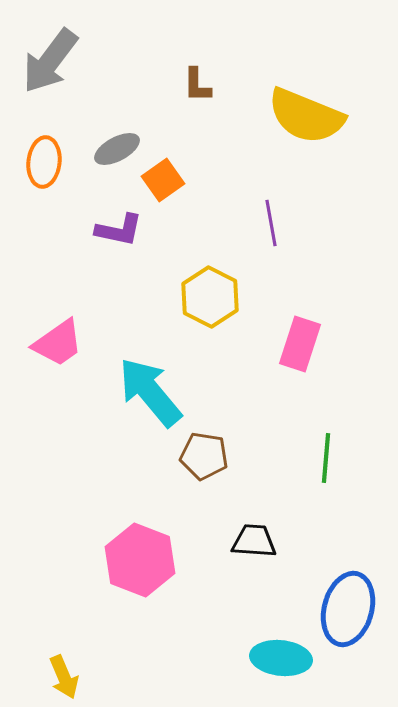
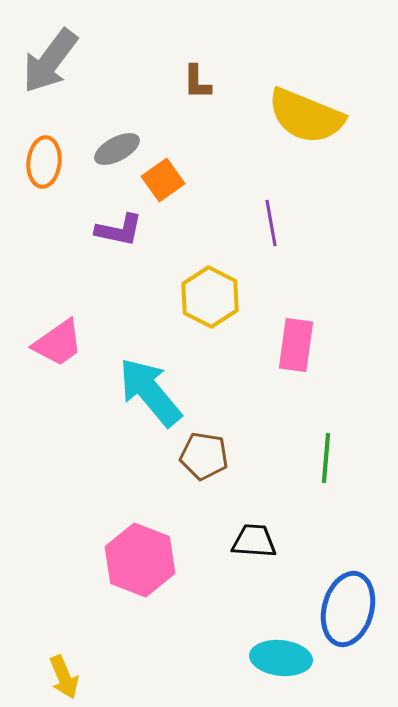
brown L-shape: moved 3 px up
pink rectangle: moved 4 px left, 1 px down; rotated 10 degrees counterclockwise
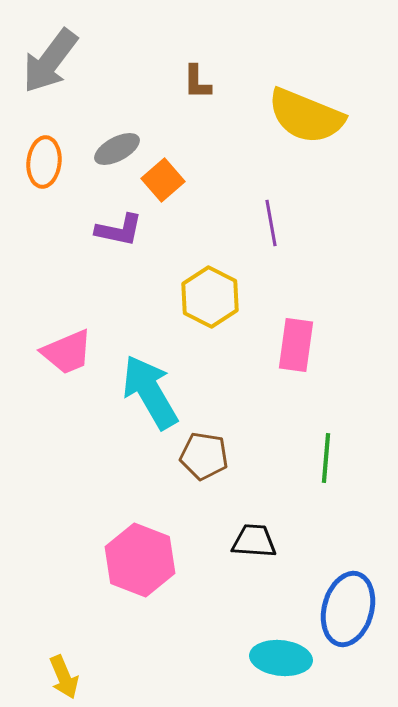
orange square: rotated 6 degrees counterclockwise
pink trapezoid: moved 9 px right, 9 px down; rotated 12 degrees clockwise
cyan arrow: rotated 10 degrees clockwise
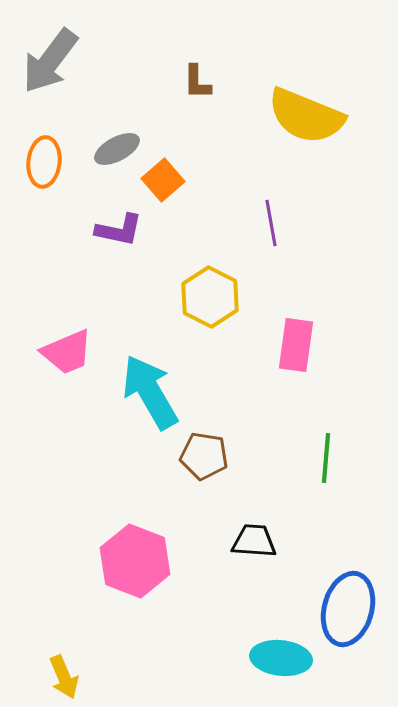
pink hexagon: moved 5 px left, 1 px down
